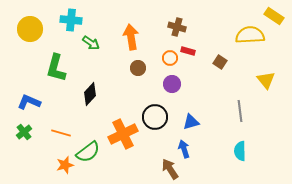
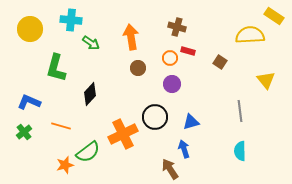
orange line: moved 7 px up
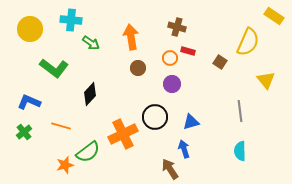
yellow semicircle: moved 2 px left, 7 px down; rotated 116 degrees clockwise
green L-shape: moved 2 px left; rotated 68 degrees counterclockwise
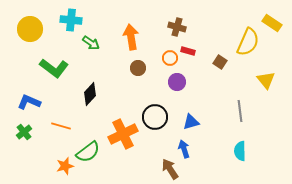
yellow rectangle: moved 2 px left, 7 px down
purple circle: moved 5 px right, 2 px up
orange star: moved 1 px down
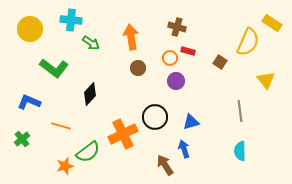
purple circle: moved 1 px left, 1 px up
green cross: moved 2 px left, 7 px down
brown arrow: moved 5 px left, 4 px up
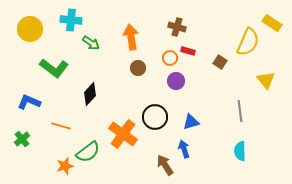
orange cross: rotated 28 degrees counterclockwise
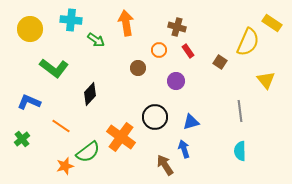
orange arrow: moved 5 px left, 14 px up
green arrow: moved 5 px right, 3 px up
red rectangle: rotated 40 degrees clockwise
orange circle: moved 11 px left, 8 px up
orange line: rotated 18 degrees clockwise
orange cross: moved 2 px left, 3 px down
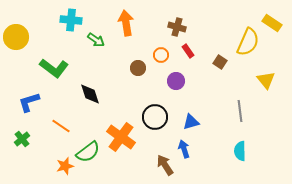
yellow circle: moved 14 px left, 8 px down
orange circle: moved 2 px right, 5 px down
black diamond: rotated 60 degrees counterclockwise
blue L-shape: rotated 40 degrees counterclockwise
